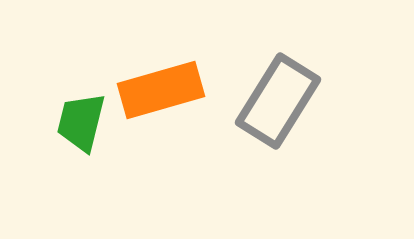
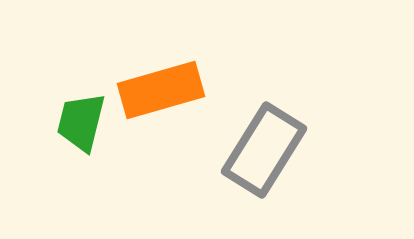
gray rectangle: moved 14 px left, 49 px down
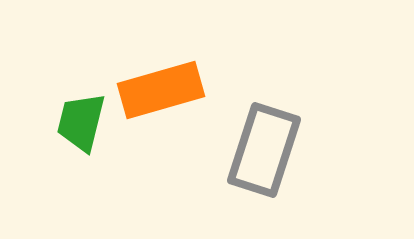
gray rectangle: rotated 14 degrees counterclockwise
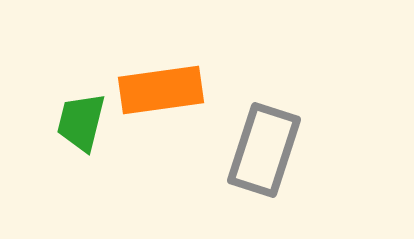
orange rectangle: rotated 8 degrees clockwise
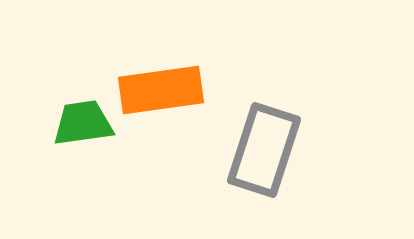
green trapezoid: moved 2 px right, 1 px down; rotated 68 degrees clockwise
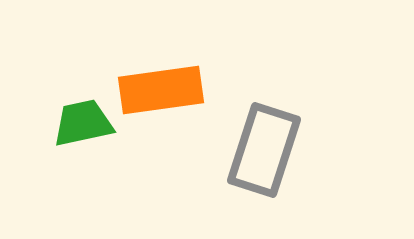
green trapezoid: rotated 4 degrees counterclockwise
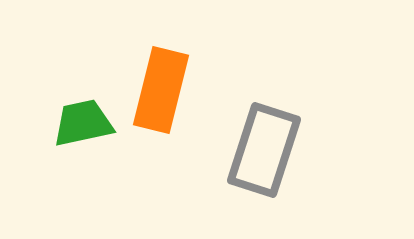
orange rectangle: rotated 68 degrees counterclockwise
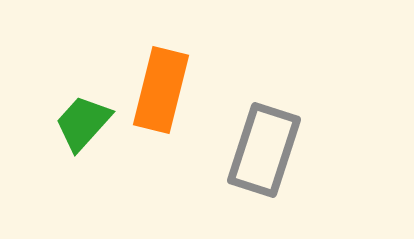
green trapezoid: rotated 36 degrees counterclockwise
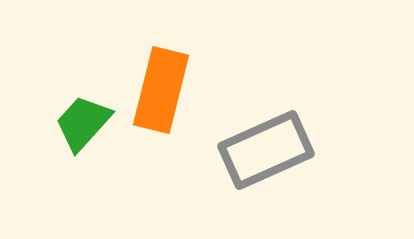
gray rectangle: moved 2 px right; rotated 48 degrees clockwise
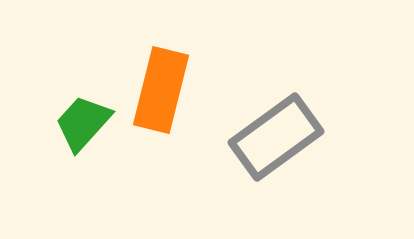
gray rectangle: moved 10 px right, 13 px up; rotated 12 degrees counterclockwise
